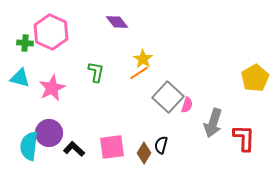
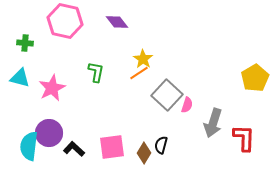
pink hexagon: moved 14 px right, 11 px up; rotated 12 degrees counterclockwise
gray square: moved 1 px left, 2 px up
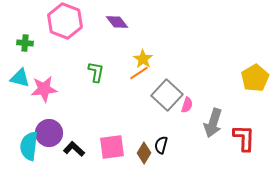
pink hexagon: rotated 8 degrees clockwise
pink star: moved 8 px left, 1 px down; rotated 20 degrees clockwise
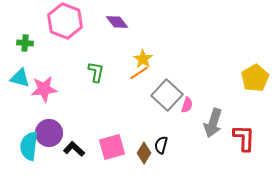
pink square: rotated 8 degrees counterclockwise
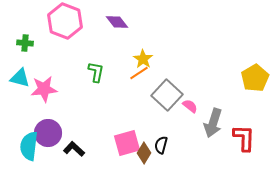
pink semicircle: moved 3 px right, 1 px down; rotated 70 degrees counterclockwise
purple circle: moved 1 px left
pink square: moved 15 px right, 4 px up
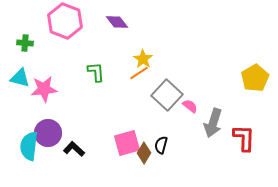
green L-shape: rotated 15 degrees counterclockwise
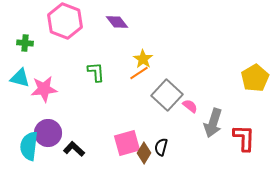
black semicircle: moved 2 px down
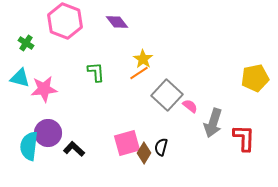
green cross: moved 1 px right; rotated 28 degrees clockwise
yellow pentagon: rotated 20 degrees clockwise
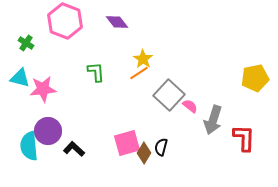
pink star: moved 1 px left
gray square: moved 2 px right
gray arrow: moved 3 px up
purple circle: moved 2 px up
cyan semicircle: rotated 12 degrees counterclockwise
